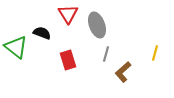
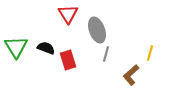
gray ellipse: moved 5 px down
black semicircle: moved 4 px right, 15 px down
green triangle: rotated 20 degrees clockwise
yellow line: moved 5 px left
brown L-shape: moved 8 px right, 3 px down
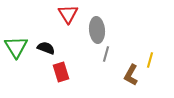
gray ellipse: rotated 15 degrees clockwise
yellow line: moved 7 px down
red rectangle: moved 7 px left, 12 px down
brown L-shape: rotated 20 degrees counterclockwise
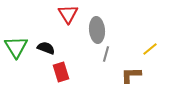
yellow line: moved 11 px up; rotated 35 degrees clockwise
brown L-shape: rotated 60 degrees clockwise
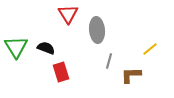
gray line: moved 3 px right, 7 px down
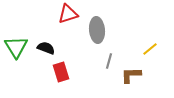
red triangle: rotated 45 degrees clockwise
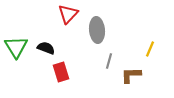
red triangle: rotated 30 degrees counterclockwise
yellow line: rotated 28 degrees counterclockwise
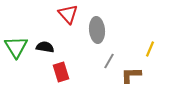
red triangle: rotated 25 degrees counterclockwise
black semicircle: moved 1 px left, 1 px up; rotated 12 degrees counterclockwise
gray line: rotated 14 degrees clockwise
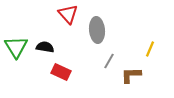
red rectangle: rotated 48 degrees counterclockwise
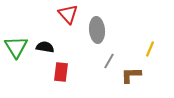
red rectangle: rotated 72 degrees clockwise
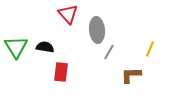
gray line: moved 9 px up
